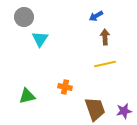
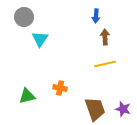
blue arrow: rotated 56 degrees counterclockwise
orange cross: moved 5 px left, 1 px down
purple star: moved 1 px left, 2 px up; rotated 28 degrees clockwise
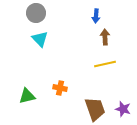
gray circle: moved 12 px right, 4 px up
cyan triangle: rotated 18 degrees counterclockwise
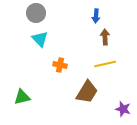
orange cross: moved 23 px up
green triangle: moved 5 px left, 1 px down
brown trapezoid: moved 8 px left, 17 px up; rotated 50 degrees clockwise
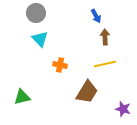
blue arrow: rotated 32 degrees counterclockwise
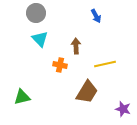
brown arrow: moved 29 px left, 9 px down
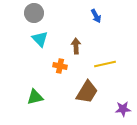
gray circle: moved 2 px left
orange cross: moved 1 px down
green triangle: moved 13 px right
purple star: rotated 21 degrees counterclockwise
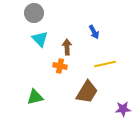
blue arrow: moved 2 px left, 16 px down
brown arrow: moved 9 px left, 1 px down
